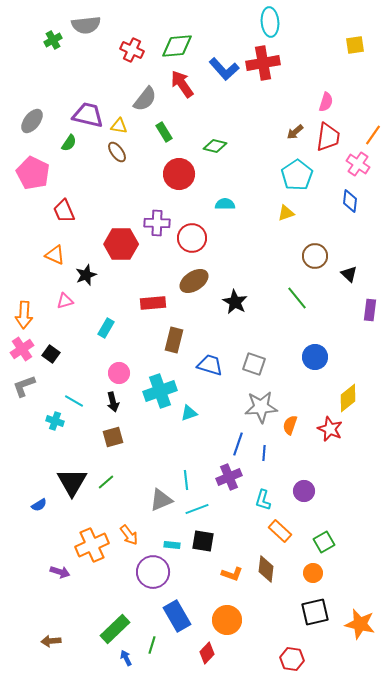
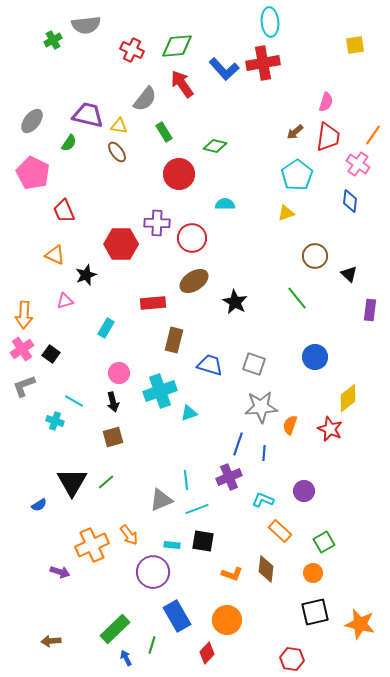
cyan L-shape at (263, 500): rotated 95 degrees clockwise
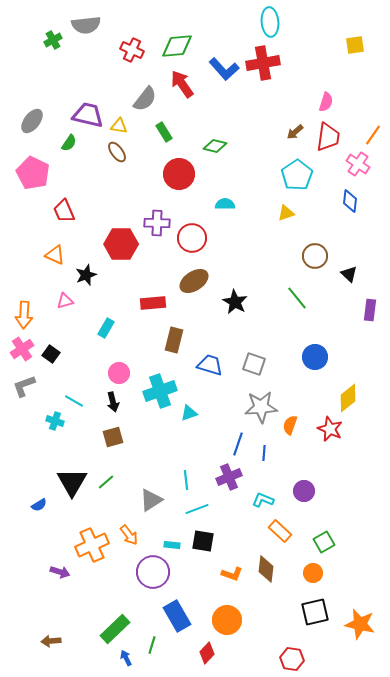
gray triangle at (161, 500): moved 10 px left; rotated 10 degrees counterclockwise
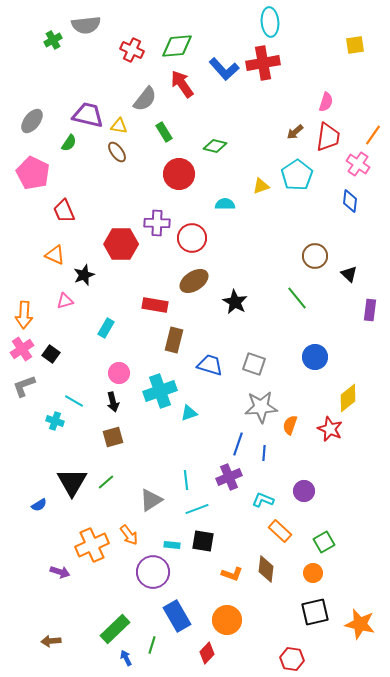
yellow triangle at (286, 213): moved 25 px left, 27 px up
black star at (86, 275): moved 2 px left
red rectangle at (153, 303): moved 2 px right, 2 px down; rotated 15 degrees clockwise
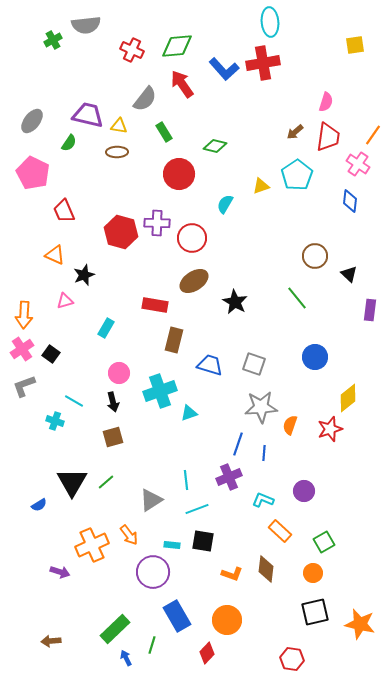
brown ellipse at (117, 152): rotated 55 degrees counterclockwise
cyan semicircle at (225, 204): rotated 60 degrees counterclockwise
red hexagon at (121, 244): moved 12 px up; rotated 16 degrees clockwise
red star at (330, 429): rotated 30 degrees clockwise
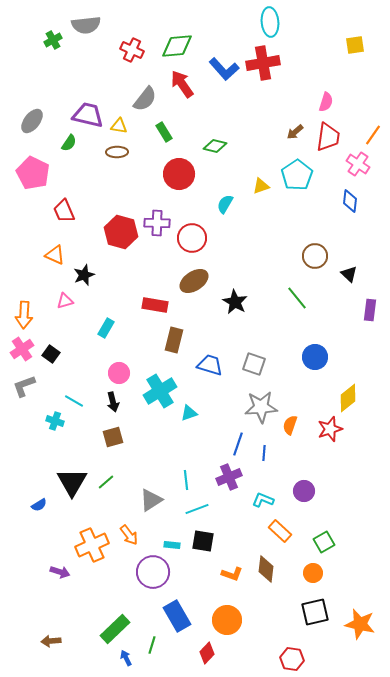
cyan cross at (160, 391): rotated 12 degrees counterclockwise
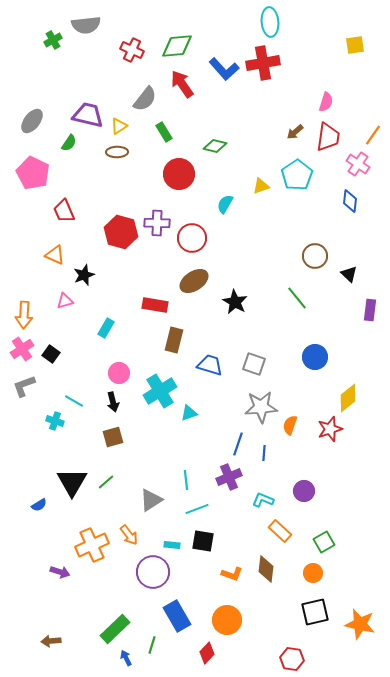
yellow triangle at (119, 126): rotated 42 degrees counterclockwise
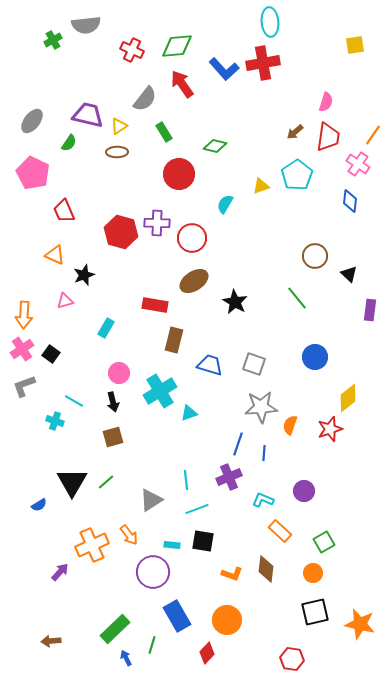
purple arrow at (60, 572): rotated 66 degrees counterclockwise
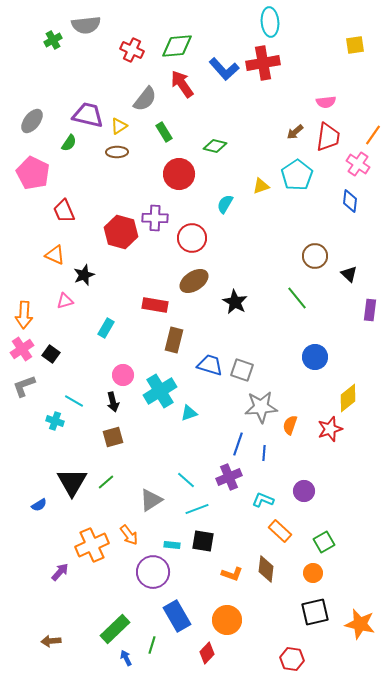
pink semicircle at (326, 102): rotated 66 degrees clockwise
purple cross at (157, 223): moved 2 px left, 5 px up
gray square at (254, 364): moved 12 px left, 6 px down
pink circle at (119, 373): moved 4 px right, 2 px down
cyan line at (186, 480): rotated 42 degrees counterclockwise
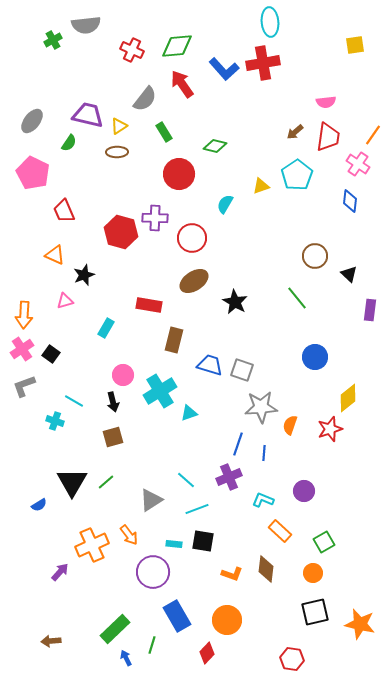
red rectangle at (155, 305): moved 6 px left
cyan rectangle at (172, 545): moved 2 px right, 1 px up
